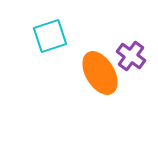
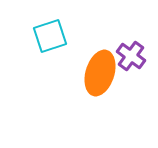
orange ellipse: rotated 48 degrees clockwise
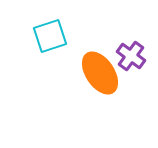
orange ellipse: rotated 51 degrees counterclockwise
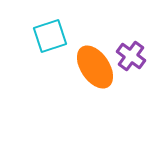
orange ellipse: moved 5 px left, 6 px up
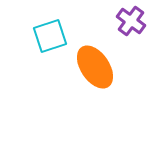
purple cross: moved 35 px up
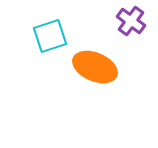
orange ellipse: rotated 33 degrees counterclockwise
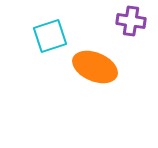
purple cross: rotated 28 degrees counterclockwise
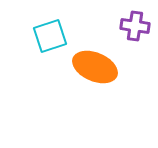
purple cross: moved 4 px right, 5 px down
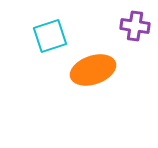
orange ellipse: moved 2 px left, 3 px down; rotated 42 degrees counterclockwise
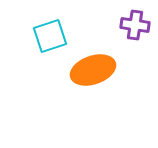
purple cross: moved 1 px up
